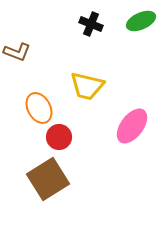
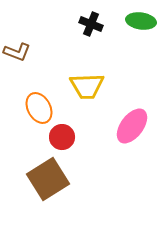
green ellipse: rotated 32 degrees clockwise
yellow trapezoid: rotated 15 degrees counterclockwise
red circle: moved 3 px right
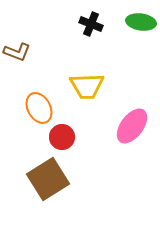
green ellipse: moved 1 px down
